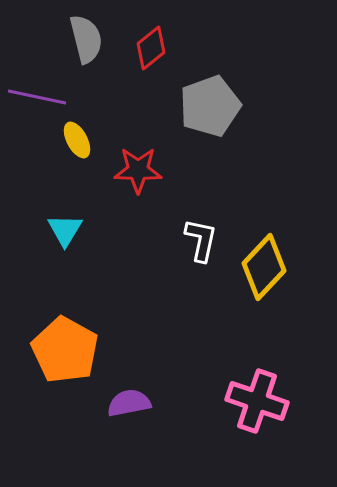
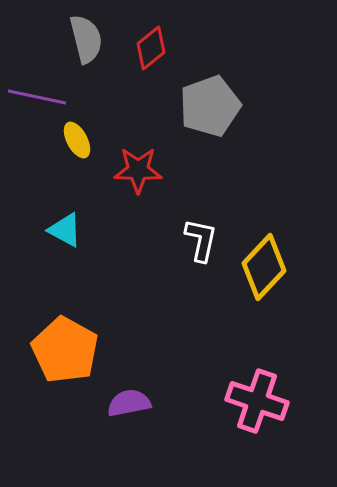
cyan triangle: rotated 33 degrees counterclockwise
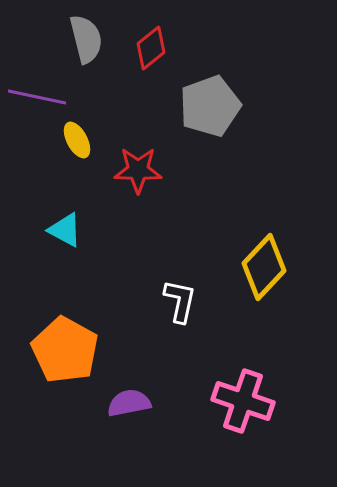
white L-shape: moved 21 px left, 61 px down
pink cross: moved 14 px left
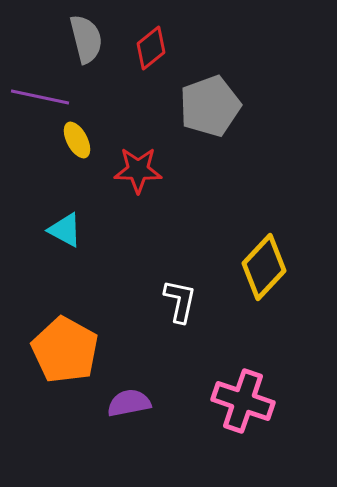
purple line: moved 3 px right
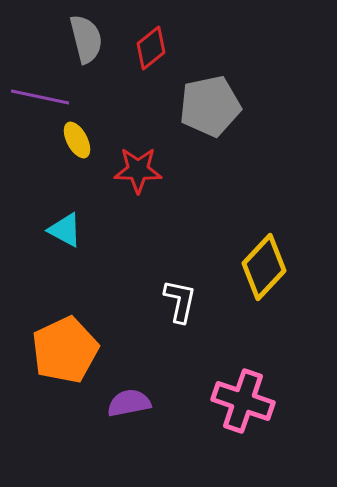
gray pentagon: rotated 8 degrees clockwise
orange pentagon: rotated 18 degrees clockwise
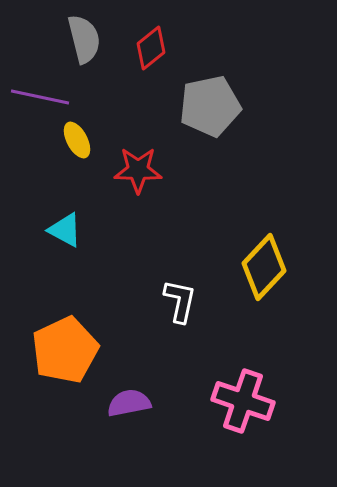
gray semicircle: moved 2 px left
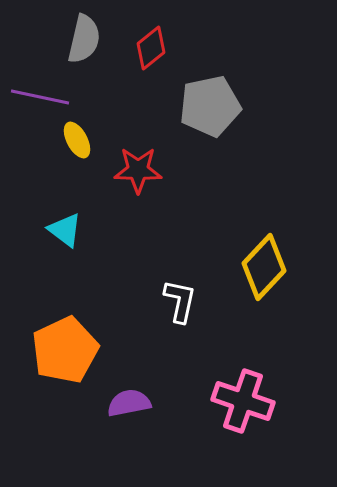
gray semicircle: rotated 27 degrees clockwise
cyan triangle: rotated 9 degrees clockwise
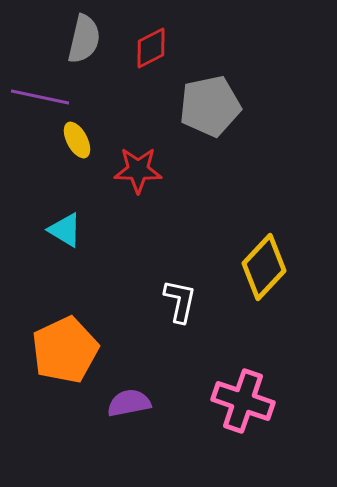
red diamond: rotated 12 degrees clockwise
cyan triangle: rotated 6 degrees counterclockwise
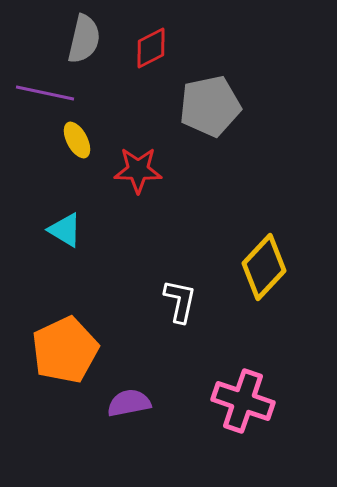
purple line: moved 5 px right, 4 px up
